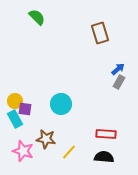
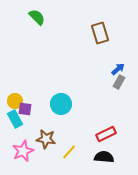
red rectangle: rotated 30 degrees counterclockwise
pink star: rotated 30 degrees clockwise
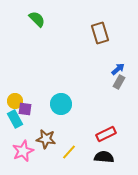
green semicircle: moved 2 px down
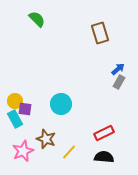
red rectangle: moved 2 px left, 1 px up
brown star: rotated 12 degrees clockwise
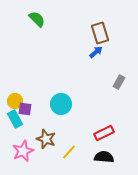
blue arrow: moved 22 px left, 17 px up
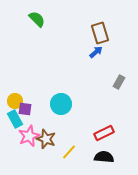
pink star: moved 6 px right, 15 px up
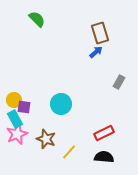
yellow circle: moved 1 px left, 1 px up
purple square: moved 1 px left, 2 px up
pink star: moved 12 px left, 2 px up
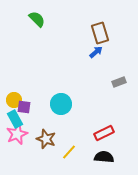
gray rectangle: rotated 40 degrees clockwise
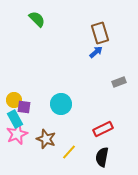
red rectangle: moved 1 px left, 4 px up
black semicircle: moved 2 px left; rotated 84 degrees counterclockwise
